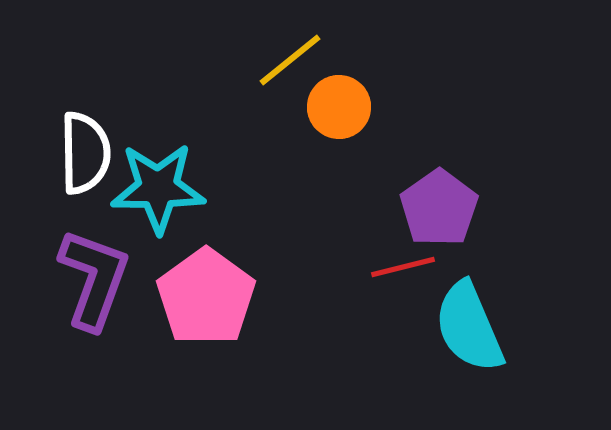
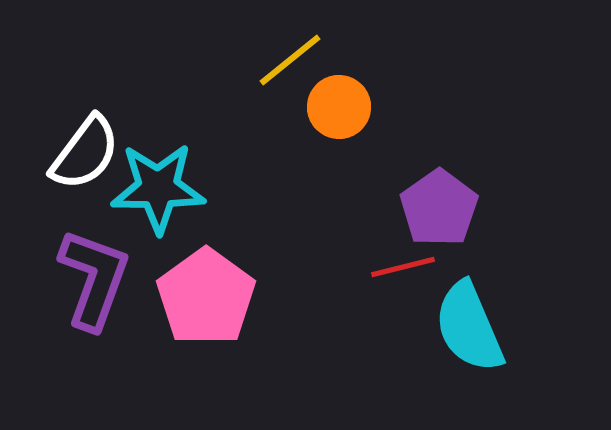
white semicircle: rotated 38 degrees clockwise
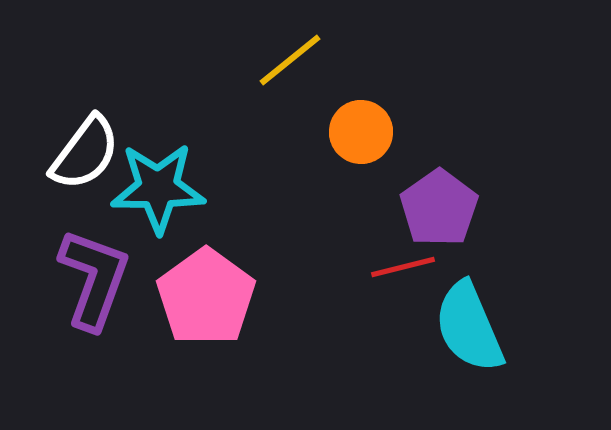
orange circle: moved 22 px right, 25 px down
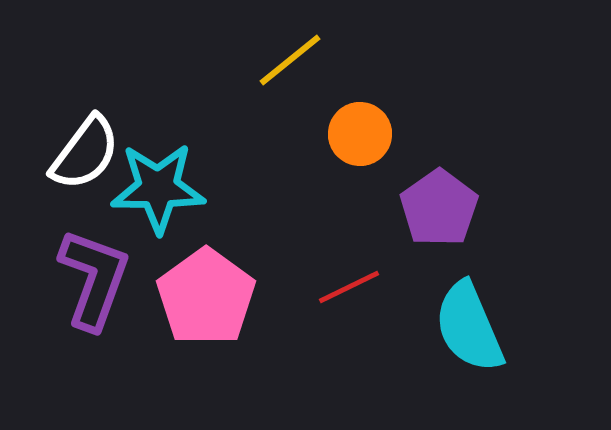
orange circle: moved 1 px left, 2 px down
red line: moved 54 px left, 20 px down; rotated 12 degrees counterclockwise
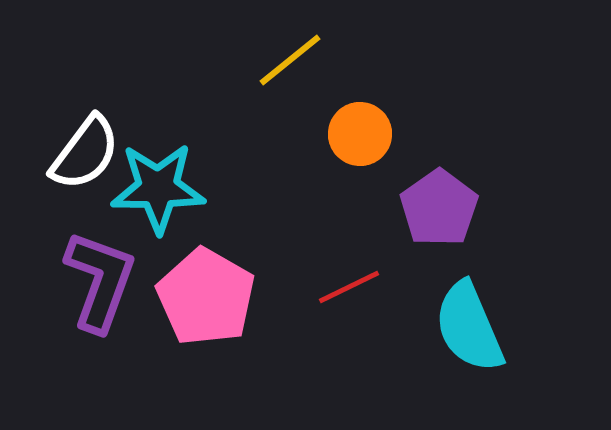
purple L-shape: moved 6 px right, 2 px down
pink pentagon: rotated 6 degrees counterclockwise
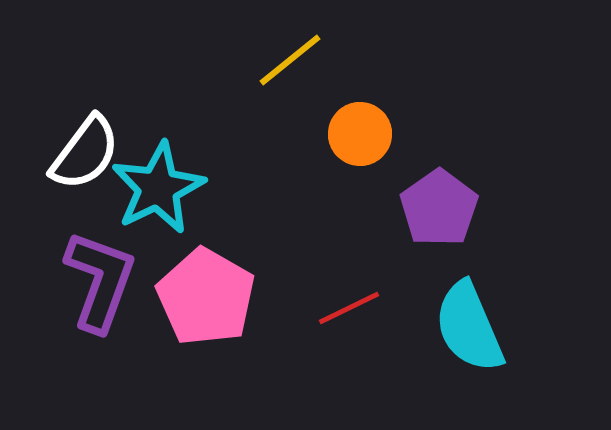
cyan star: rotated 26 degrees counterclockwise
red line: moved 21 px down
